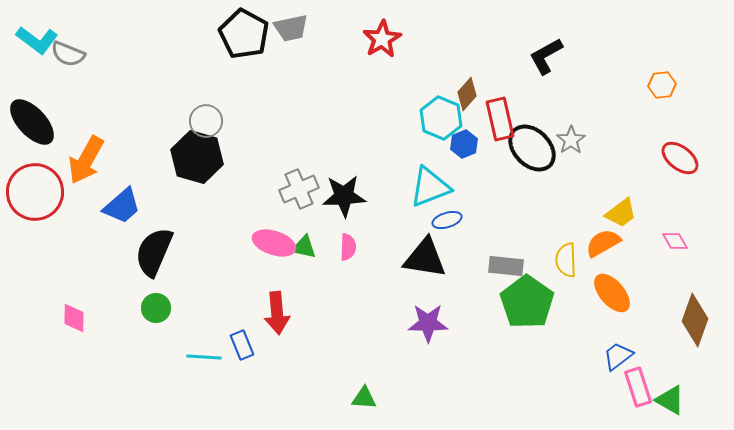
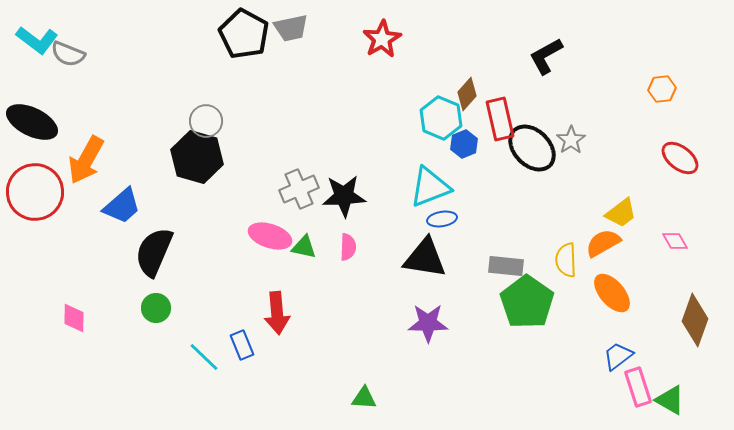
orange hexagon at (662, 85): moved 4 px down
black ellipse at (32, 122): rotated 21 degrees counterclockwise
blue ellipse at (447, 220): moved 5 px left, 1 px up; rotated 8 degrees clockwise
pink ellipse at (274, 243): moved 4 px left, 7 px up
cyan line at (204, 357): rotated 40 degrees clockwise
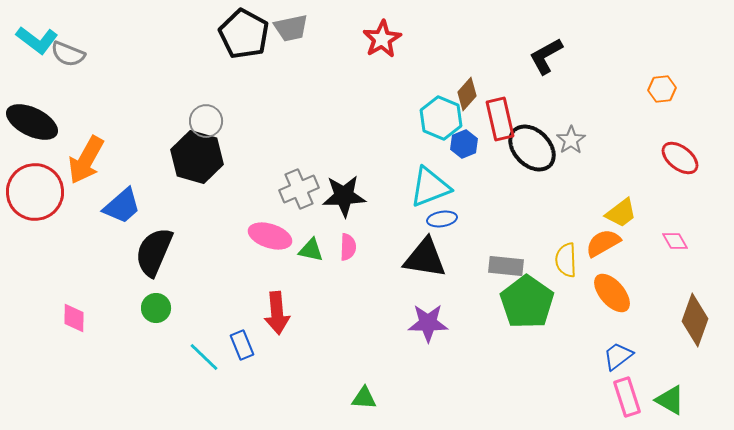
green triangle at (304, 247): moved 7 px right, 3 px down
pink rectangle at (638, 387): moved 11 px left, 10 px down
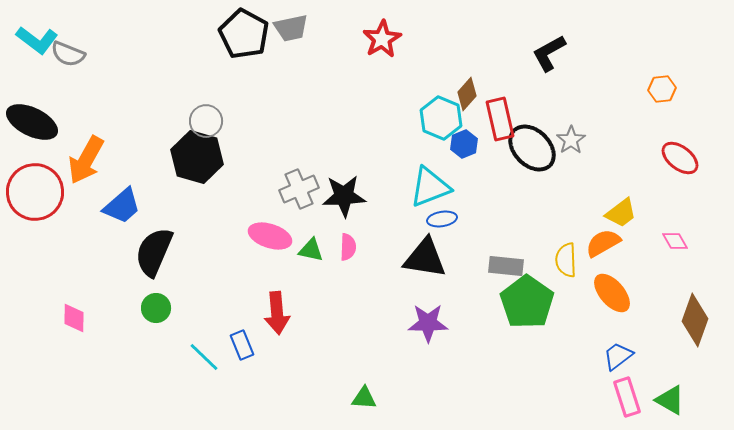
black L-shape at (546, 56): moved 3 px right, 3 px up
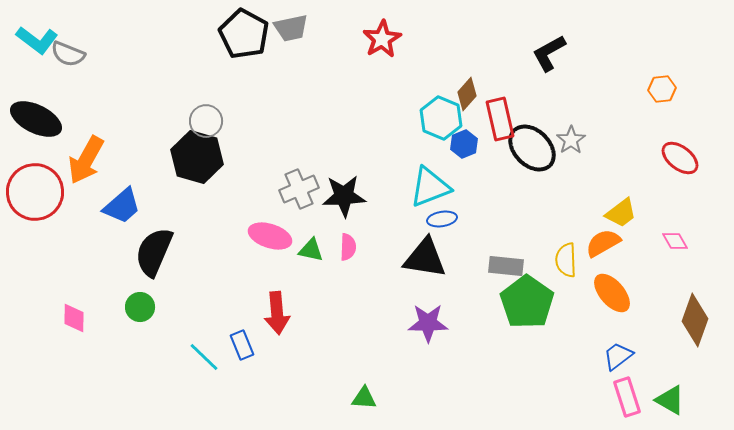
black ellipse at (32, 122): moved 4 px right, 3 px up
green circle at (156, 308): moved 16 px left, 1 px up
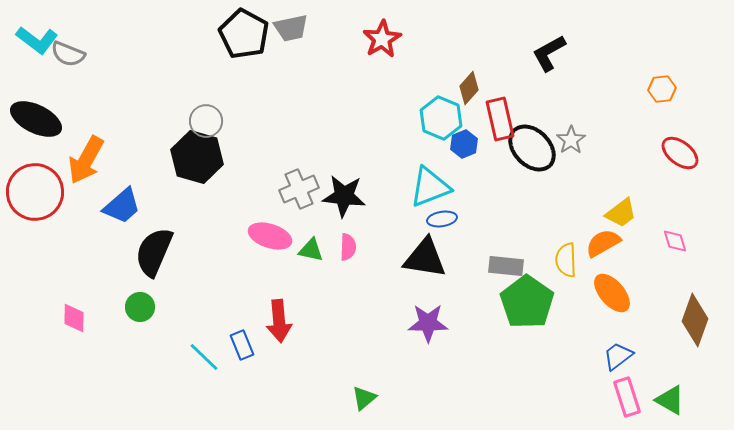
brown diamond at (467, 94): moved 2 px right, 6 px up
red ellipse at (680, 158): moved 5 px up
black star at (344, 196): rotated 9 degrees clockwise
pink diamond at (675, 241): rotated 12 degrees clockwise
red arrow at (277, 313): moved 2 px right, 8 px down
green triangle at (364, 398): rotated 44 degrees counterclockwise
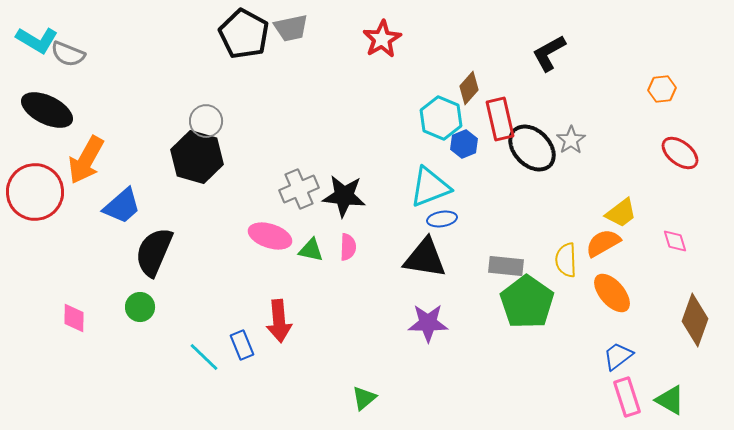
cyan L-shape at (37, 40): rotated 6 degrees counterclockwise
black ellipse at (36, 119): moved 11 px right, 9 px up
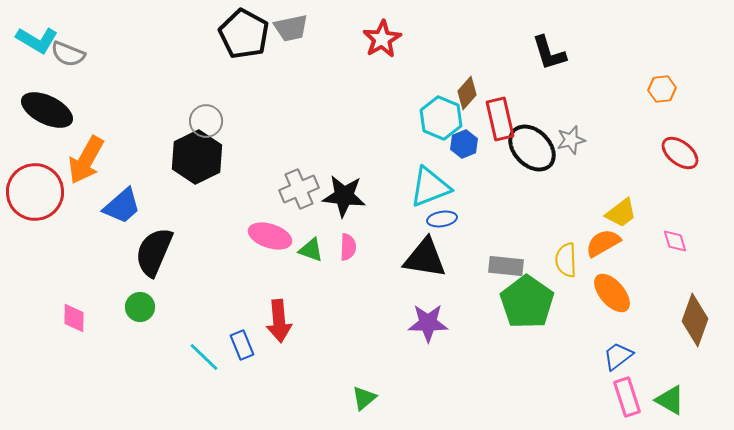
black L-shape at (549, 53): rotated 78 degrees counterclockwise
brown diamond at (469, 88): moved 2 px left, 5 px down
gray star at (571, 140): rotated 20 degrees clockwise
black hexagon at (197, 157): rotated 18 degrees clockwise
green triangle at (311, 250): rotated 8 degrees clockwise
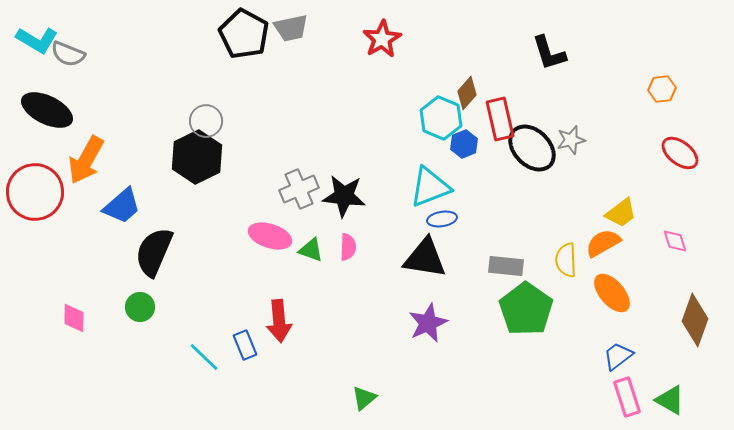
green pentagon at (527, 302): moved 1 px left, 7 px down
purple star at (428, 323): rotated 24 degrees counterclockwise
blue rectangle at (242, 345): moved 3 px right
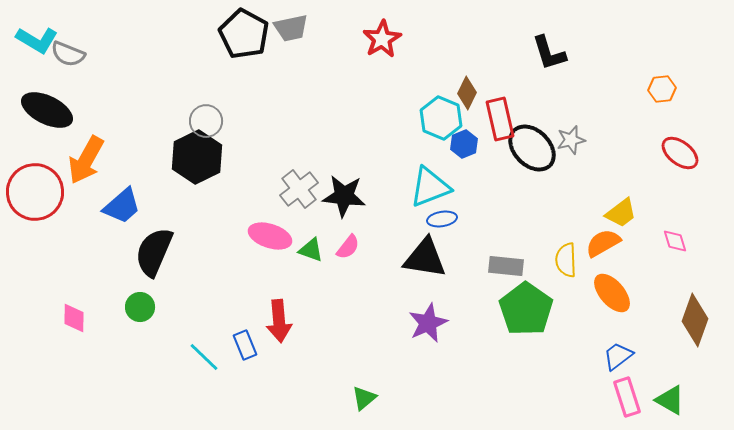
brown diamond at (467, 93): rotated 16 degrees counterclockwise
gray cross at (299, 189): rotated 15 degrees counterclockwise
pink semicircle at (348, 247): rotated 36 degrees clockwise
